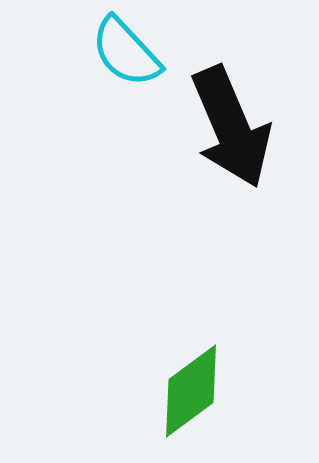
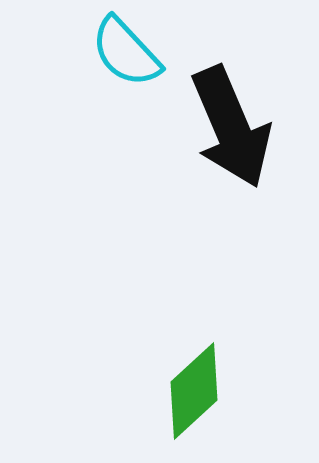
green diamond: moved 3 px right; rotated 6 degrees counterclockwise
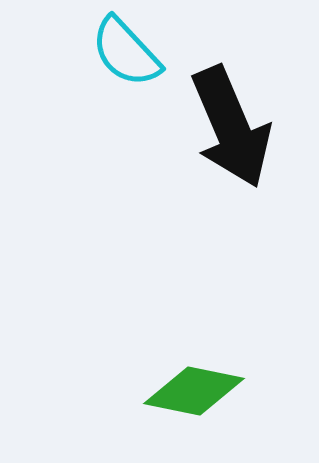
green diamond: rotated 54 degrees clockwise
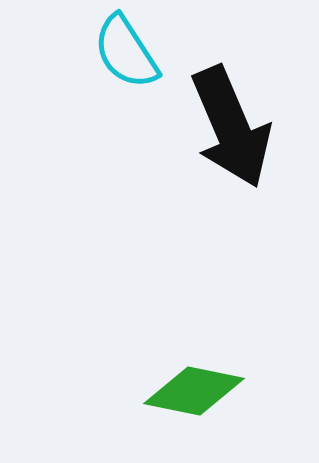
cyan semicircle: rotated 10 degrees clockwise
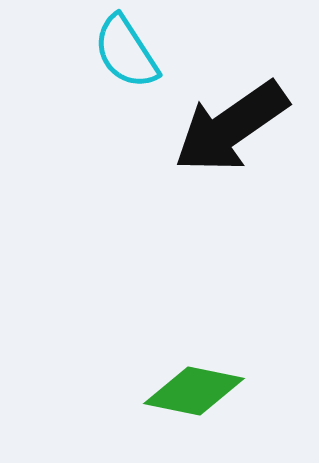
black arrow: rotated 78 degrees clockwise
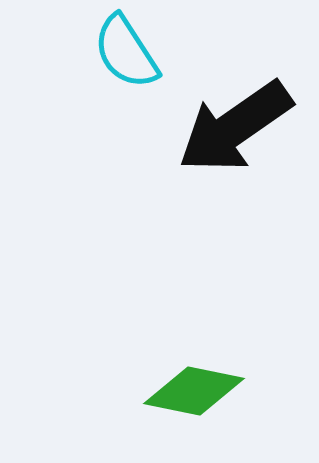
black arrow: moved 4 px right
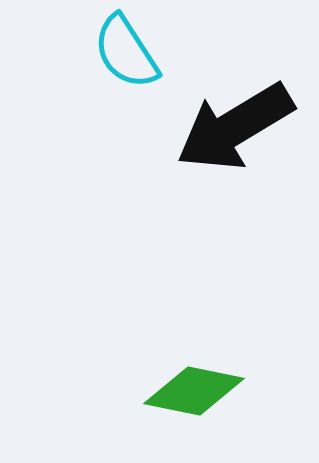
black arrow: rotated 4 degrees clockwise
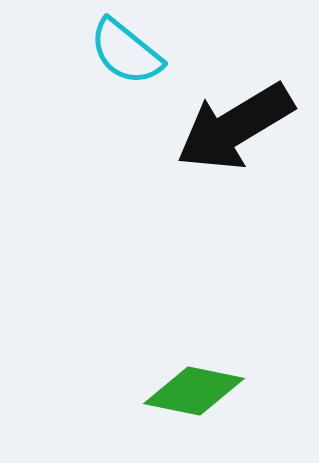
cyan semicircle: rotated 18 degrees counterclockwise
